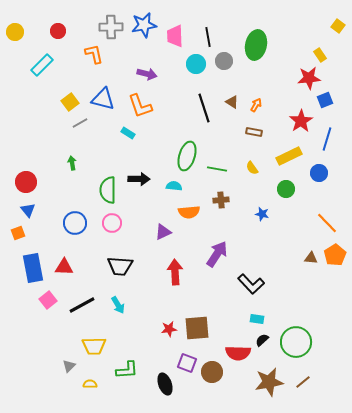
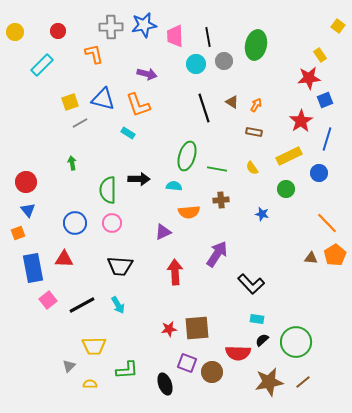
yellow square at (70, 102): rotated 18 degrees clockwise
orange L-shape at (140, 106): moved 2 px left, 1 px up
red triangle at (64, 267): moved 8 px up
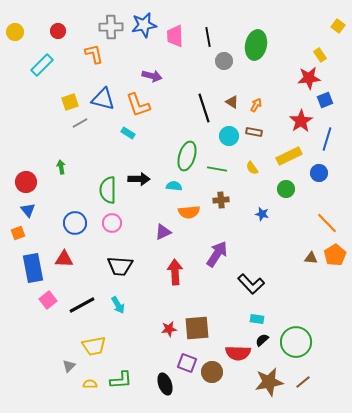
cyan circle at (196, 64): moved 33 px right, 72 px down
purple arrow at (147, 74): moved 5 px right, 2 px down
green arrow at (72, 163): moved 11 px left, 4 px down
yellow trapezoid at (94, 346): rotated 10 degrees counterclockwise
green L-shape at (127, 370): moved 6 px left, 10 px down
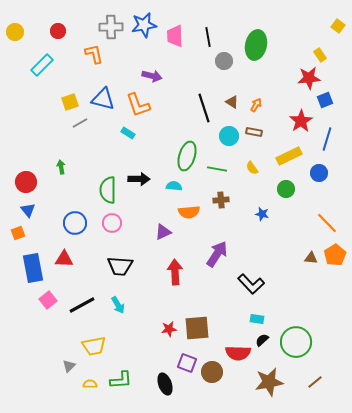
brown line at (303, 382): moved 12 px right
